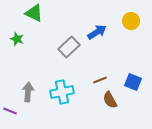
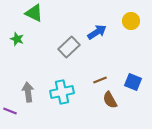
gray arrow: rotated 12 degrees counterclockwise
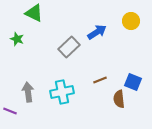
brown semicircle: moved 9 px right, 1 px up; rotated 24 degrees clockwise
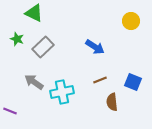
blue arrow: moved 2 px left, 15 px down; rotated 66 degrees clockwise
gray rectangle: moved 26 px left
gray arrow: moved 6 px right, 10 px up; rotated 48 degrees counterclockwise
brown semicircle: moved 7 px left, 3 px down
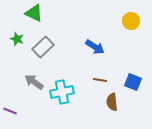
brown line: rotated 32 degrees clockwise
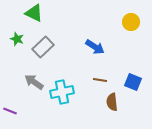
yellow circle: moved 1 px down
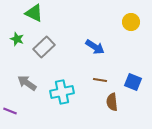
gray rectangle: moved 1 px right
gray arrow: moved 7 px left, 1 px down
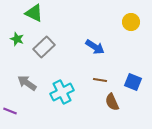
cyan cross: rotated 15 degrees counterclockwise
brown semicircle: rotated 18 degrees counterclockwise
